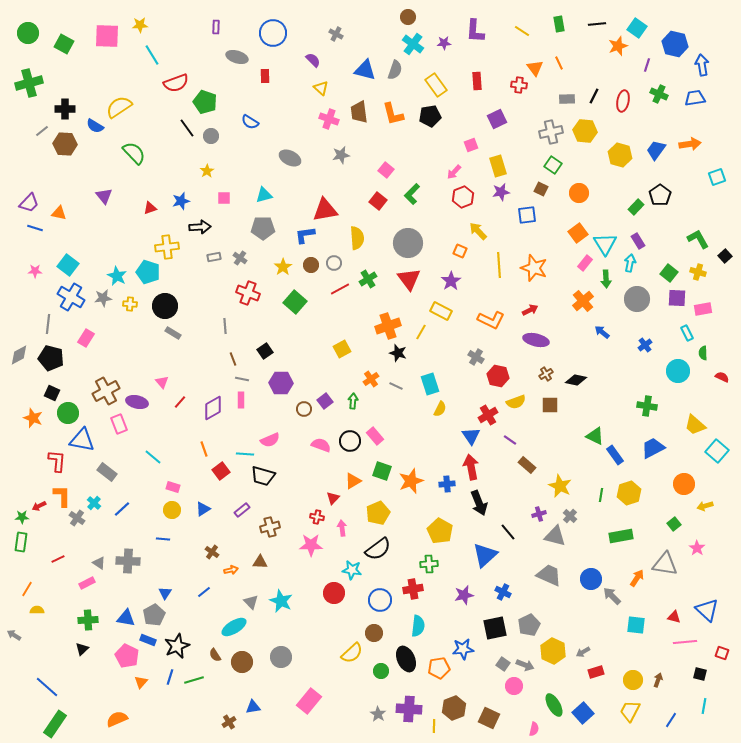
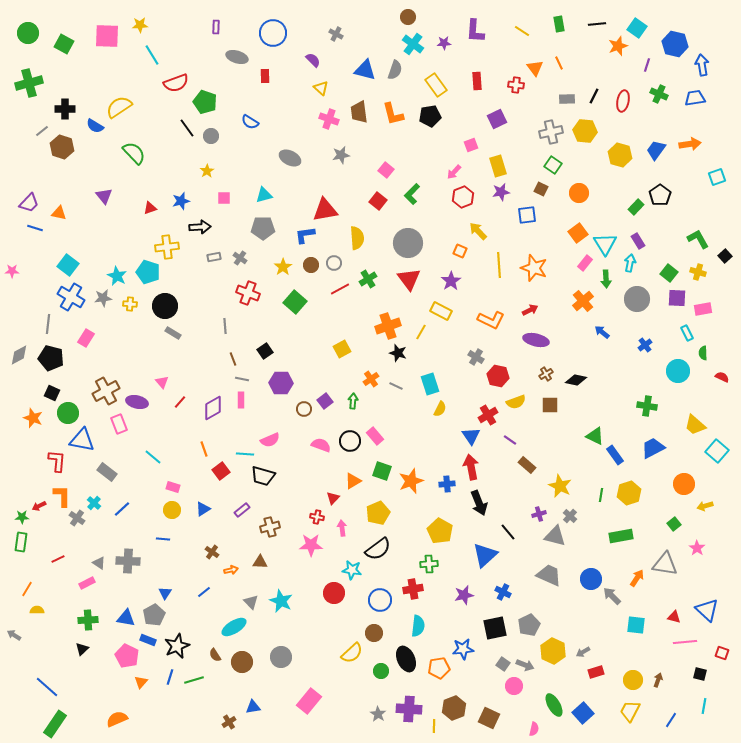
red cross at (519, 85): moved 3 px left
brown hexagon at (65, 144): moved 3 px left, 3 px down; rotated 15 degrees clockwise
pink star at (35, 271): moved 23 px left
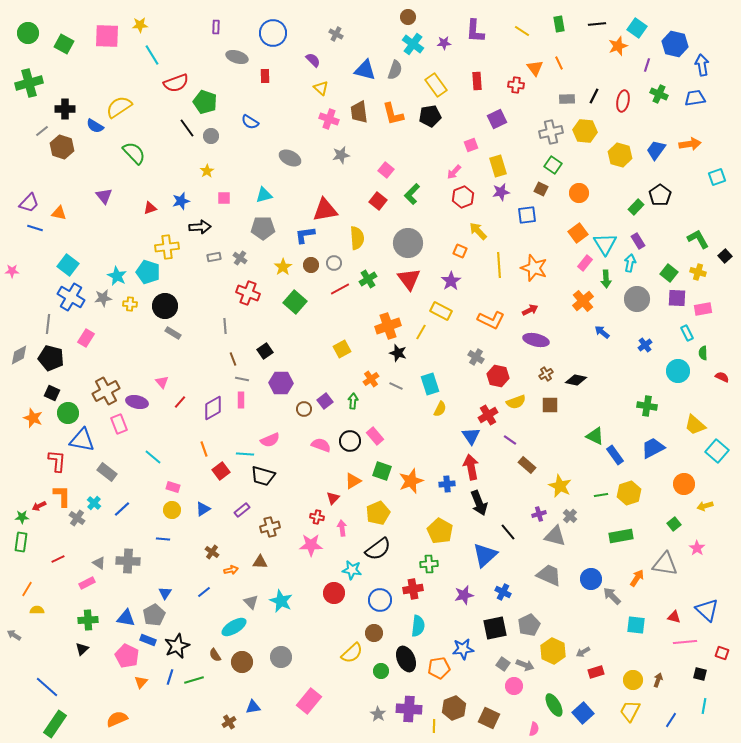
green line at (601, 495): rotated 72 degrees clockwise
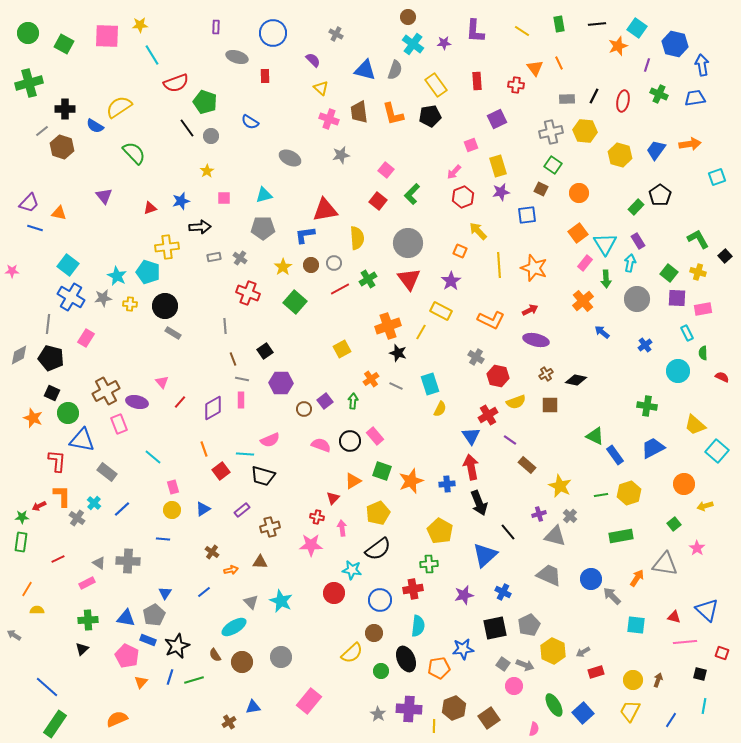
pink rectangle at (173, 487): rotated 56 degrees clockwise
brown square at (489, 718): rotated 30 degrees clockwise
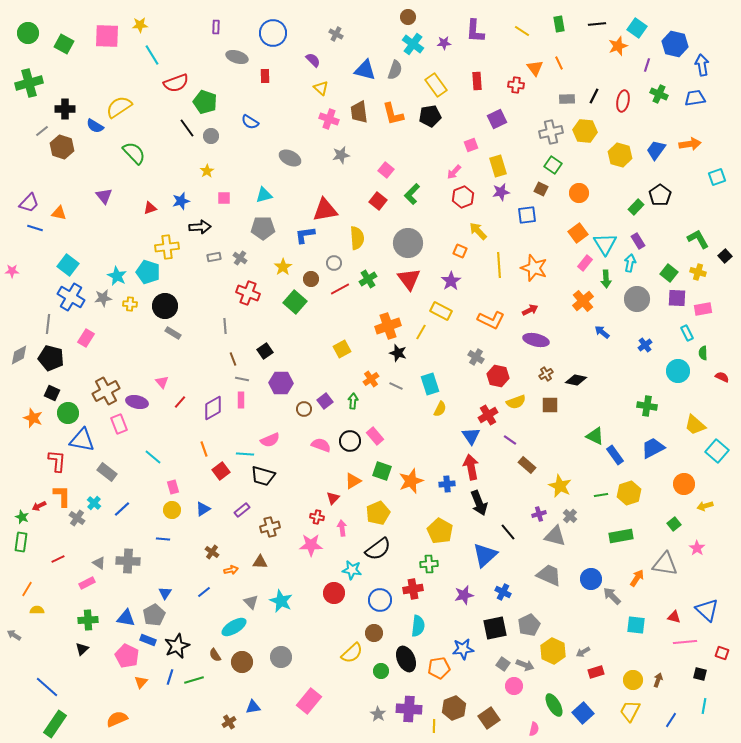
brown circle at (311, 265): moved 14 px down
green star at (22, 517): rotated 24 degrees clockwise
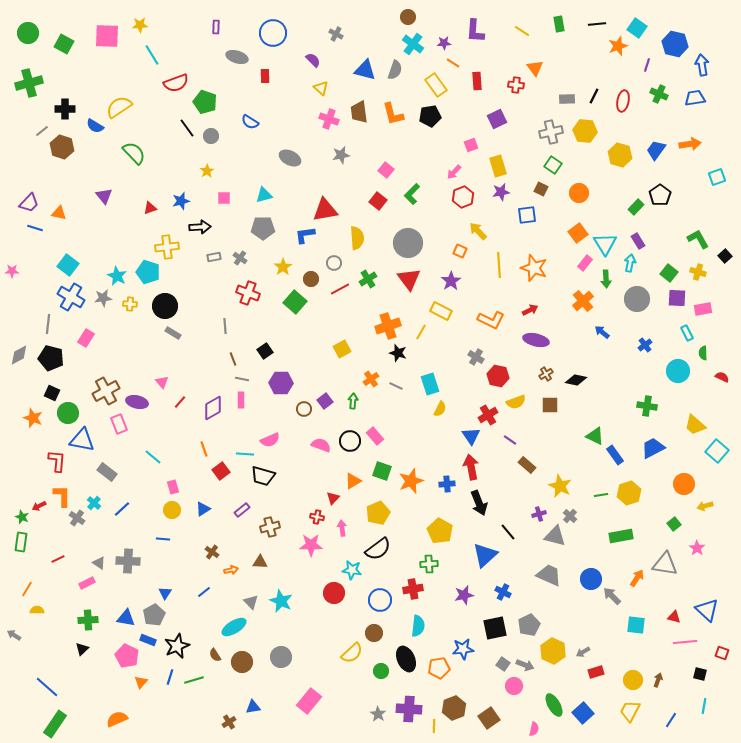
orange line at (559, 63): moved 106 px left; rotated 32 degrees counterclockwise
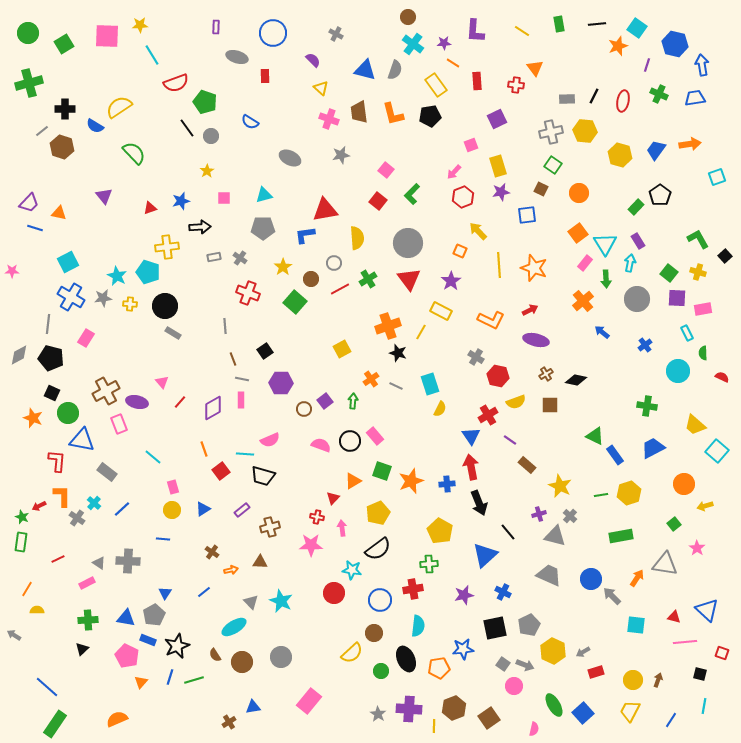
green square at (64, 44): rotated 30 degrees clockwise
cyan square at (68, 265): moved 3 px up; rotated 25 degrees clockwise
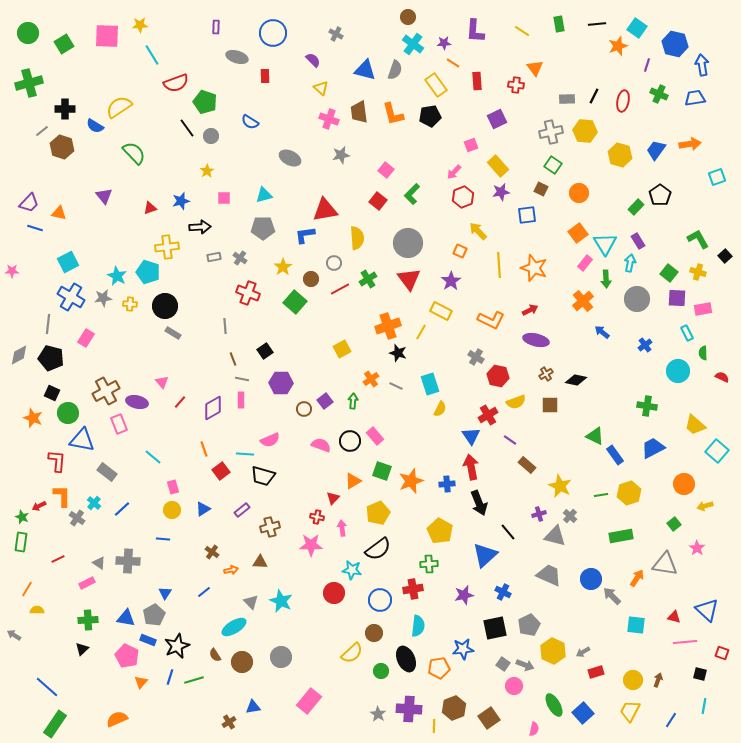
yellow rectangle at (498, 166): rotated 25 degrees counterclockwise
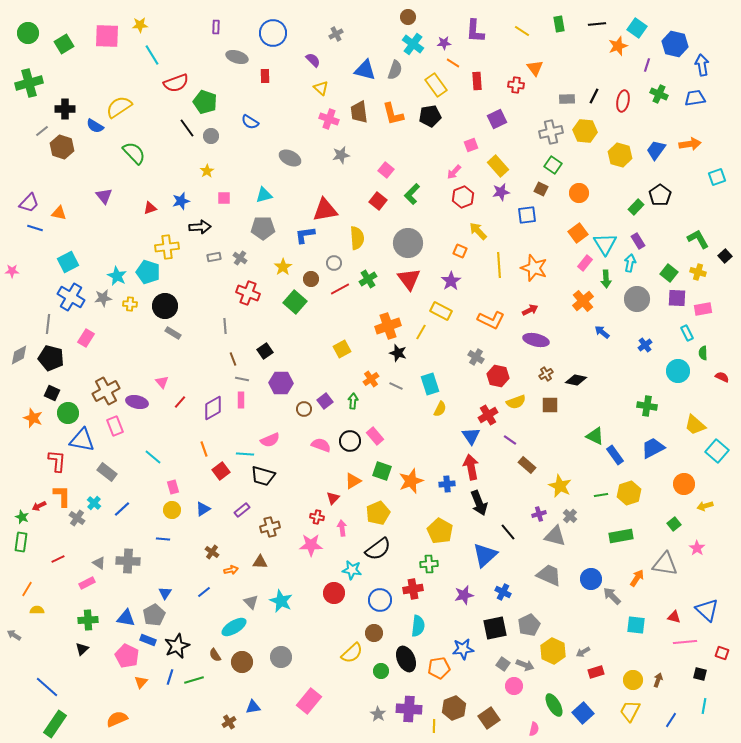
gray cross at (336, 34): rotated 32 degrees clockwise
pink rectangle at (119, 424): moved 4 px left, 2 px down
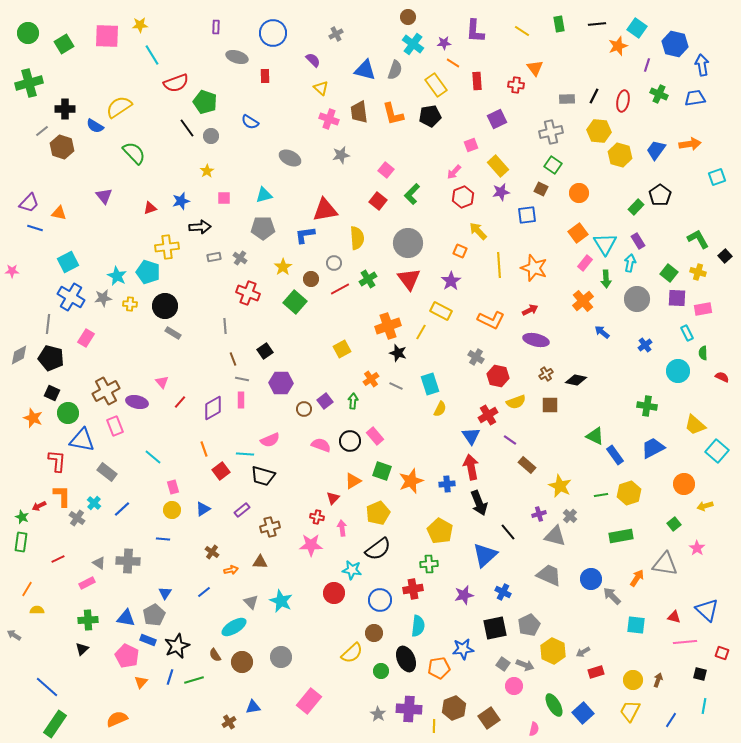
yellow hexagon at (585, 131): moved 14 px right
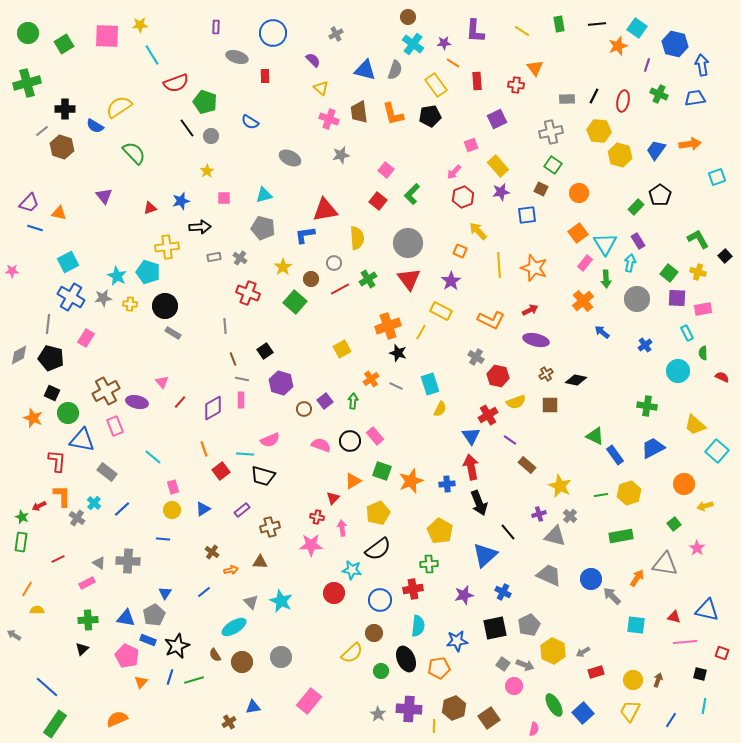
green cross at (29, 83): moved 2 px left
gray pentagon at (263, 228): rotated 15 degrees clockwise
purple hexagon at (281, 383): rotated 15 degrees clockwise
blue triangle at (707, 610): rotated 30 degrees counterclockwise
blue star at (463, 649): moved 6 px left, 8 px up
